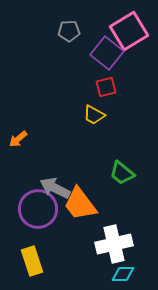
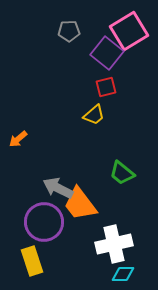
yellow trapezoid: rotated 70 degrees counterclockwise
gray arrow: moved 3 px right
purple circle: moved 6 px right, 13 px down
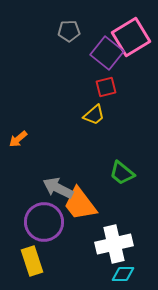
pink square: moved 2 px right, 6 px down
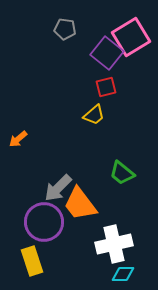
gray pentagon: moved 4 px left, 2 px up; rotated 10 degrees clockwise
gray arrow: rotated 72 degrees counterclockwise
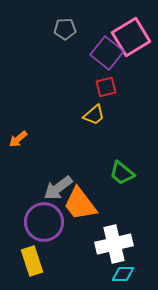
gray pentagon: rotated 10 degrees counterclockwise
gray arrow: rotated 8 degrees clockwise
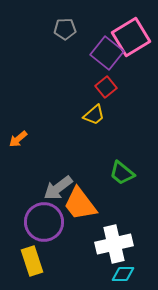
red square: rotated 25 degrees counterclockwise
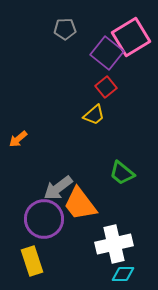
purple circle: moved 3 px up
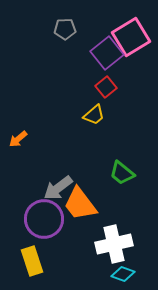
purple square: rotated 12 degrees clockwise
cyan diamond: rotated 20 degrees clockwise
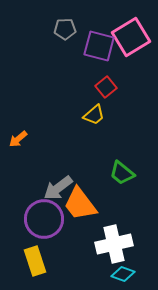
purple square: moved 8 px left, 7 px up; rotated 36 degrees counterclockwise
yellow rectangle: moved 3 px right
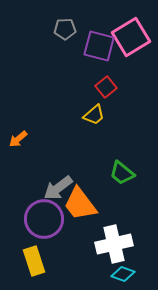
yellow rectangle: moved 1 px left
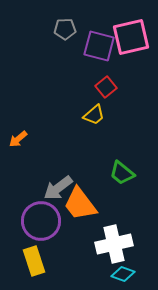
pink square: rotated 18 degrees clockwise
purple circle: moved 3 px left, 2 px down
